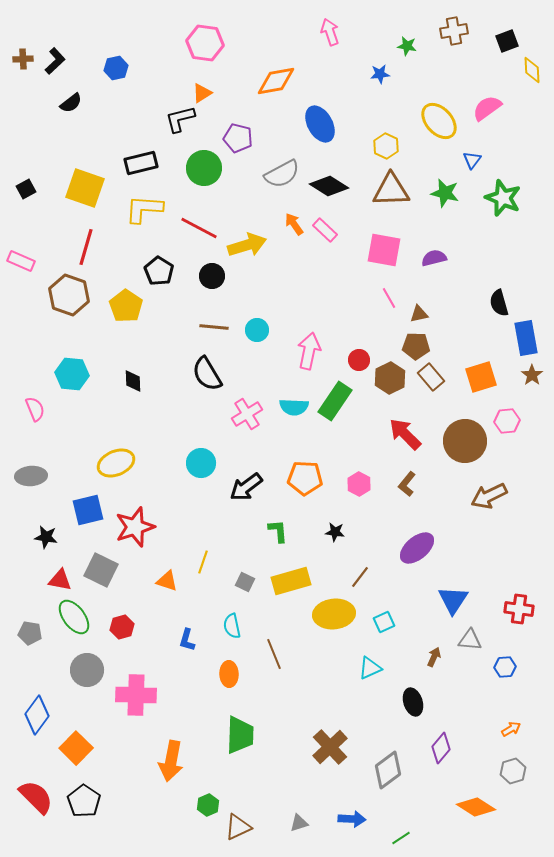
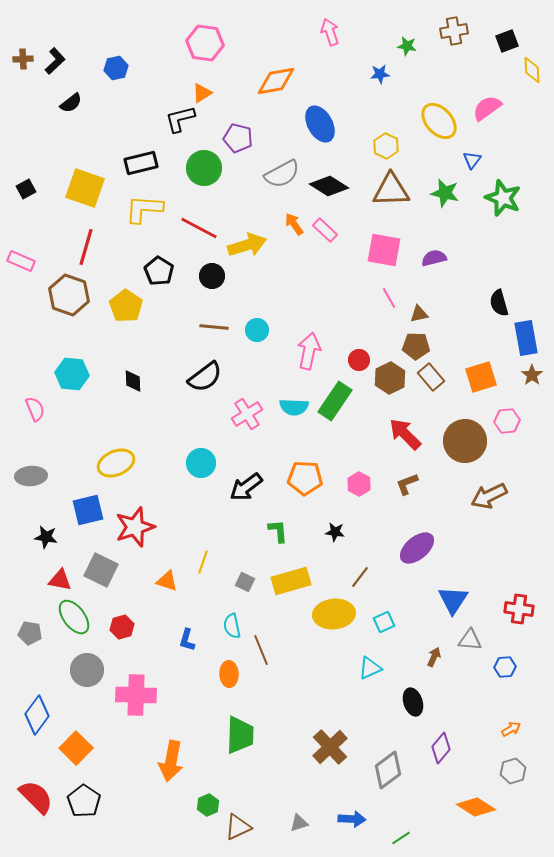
black semicircle at (207, 374): moved 2 px left, 3 px down; rotated 96 degrees counterclockwise
brown L-shape at (407, 484): rotated 30 degrees clockwise
brown line at (274, 654): moved 13 px left, 4 px up
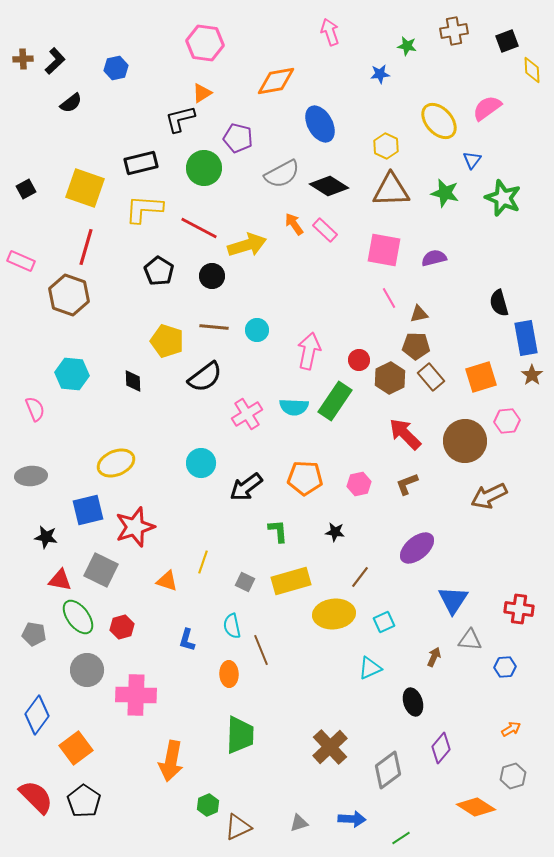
yellow pentagon at (126, 306): moved 41 px right, 35 px down; rotated 16 degrees counterclockwise
pink hexagon at (359, 484): rotated 20 degrees clockwise
green ellipse at (74, 617): moved 4 px right
gray pentagon at (30, 633): moved 4 px right, 1 px down
orange square at (76, 748): rotated 8 degrees clockwise
gray hexagon at (513, 771): moved 5 px down
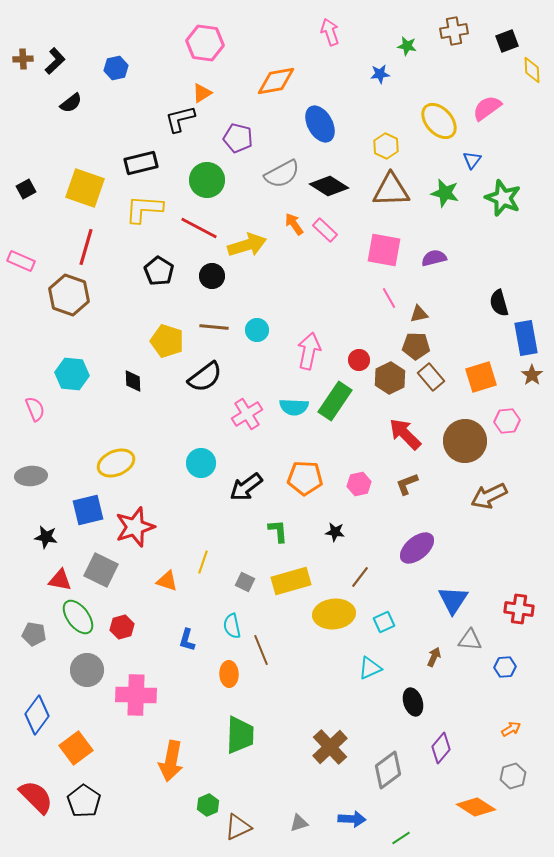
green circle at (204, 168): moved 3 px right, 12 px down
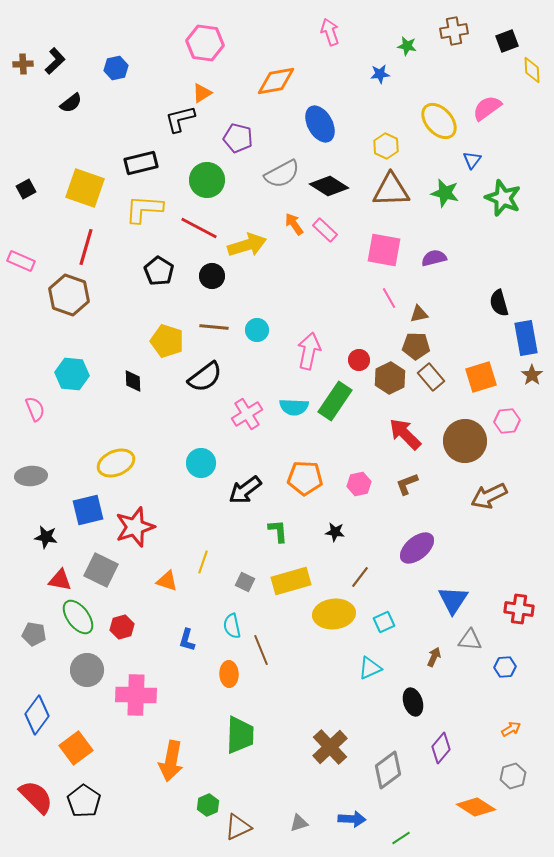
brown cross at (23, 59): moved 5 px down
black arrow at (246, 487): moved 1 px left, 3 px down
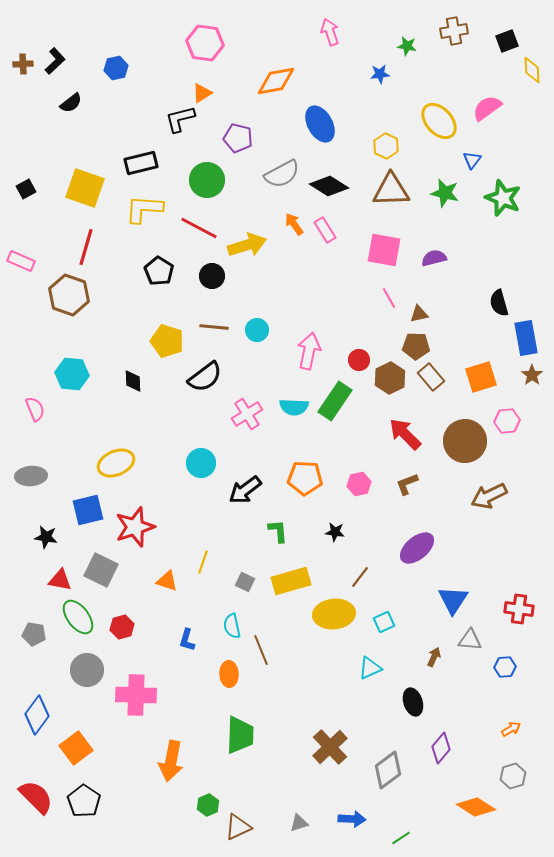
pink rectangle at (325, 230): rotated 15 degrees clockwise
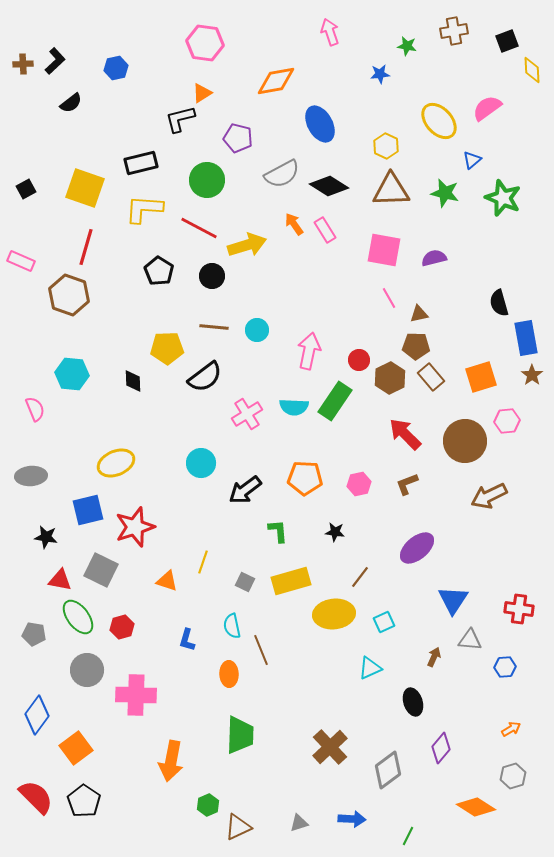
blue triangle at (472, 160): rotated 12 degrees clockwise
yellow pentagon at (167, 341): moved 7 px down; rotated 20 degrees counterclockwise
green line at (401, 838): moved 7 px right, 2 px up; rotated 30 degrees counterclockwise
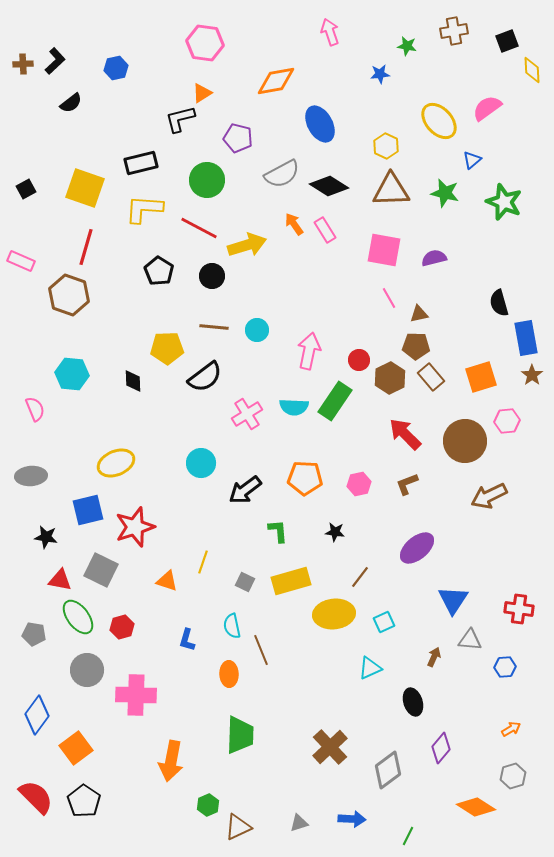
green star at (503, 198): moved 1 px right, 4 px down
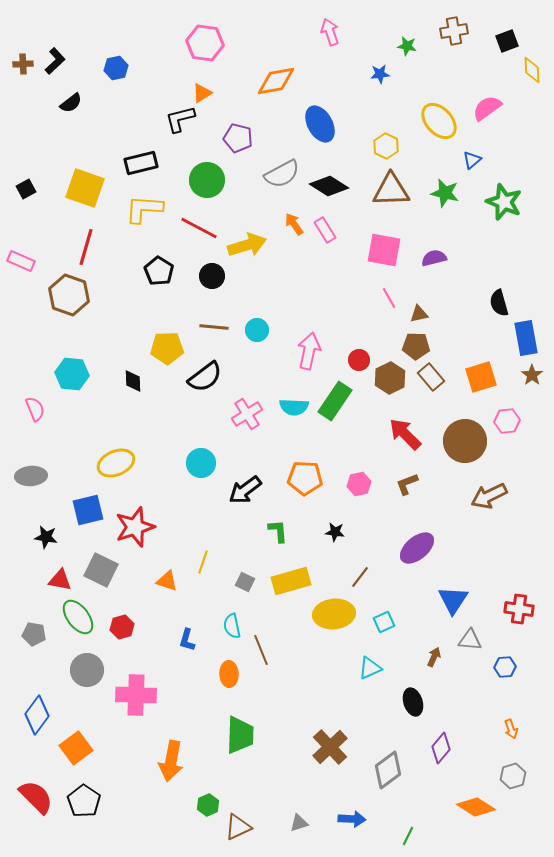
orange arrow at (511, 729): rotated 102 degrees clockwise
